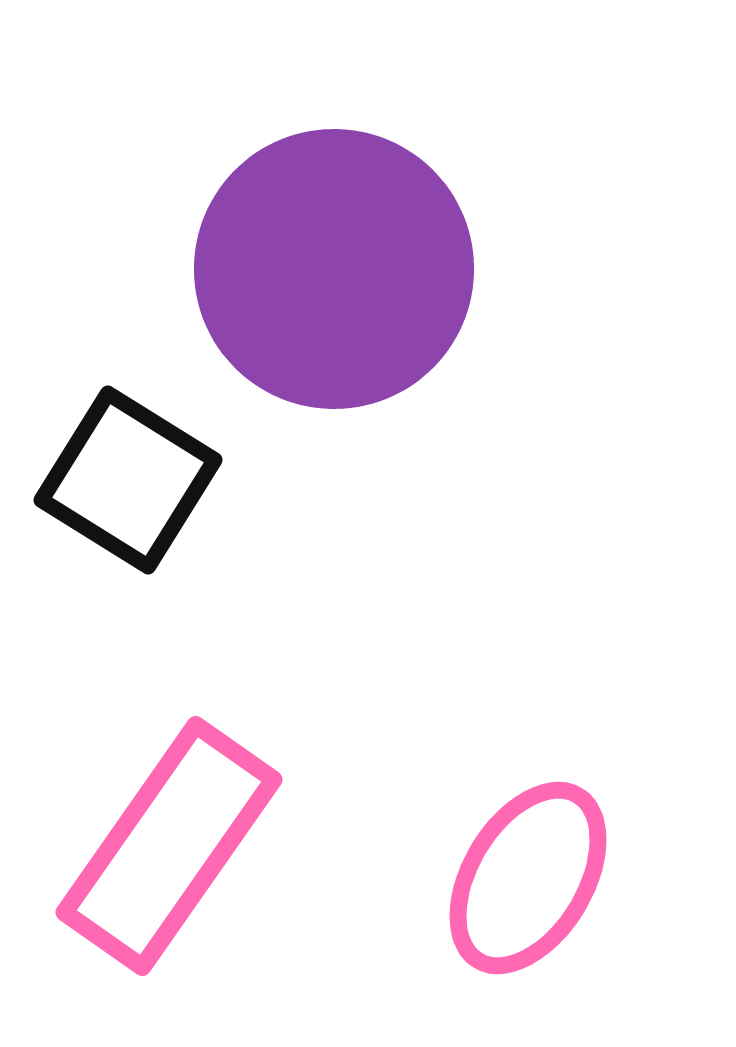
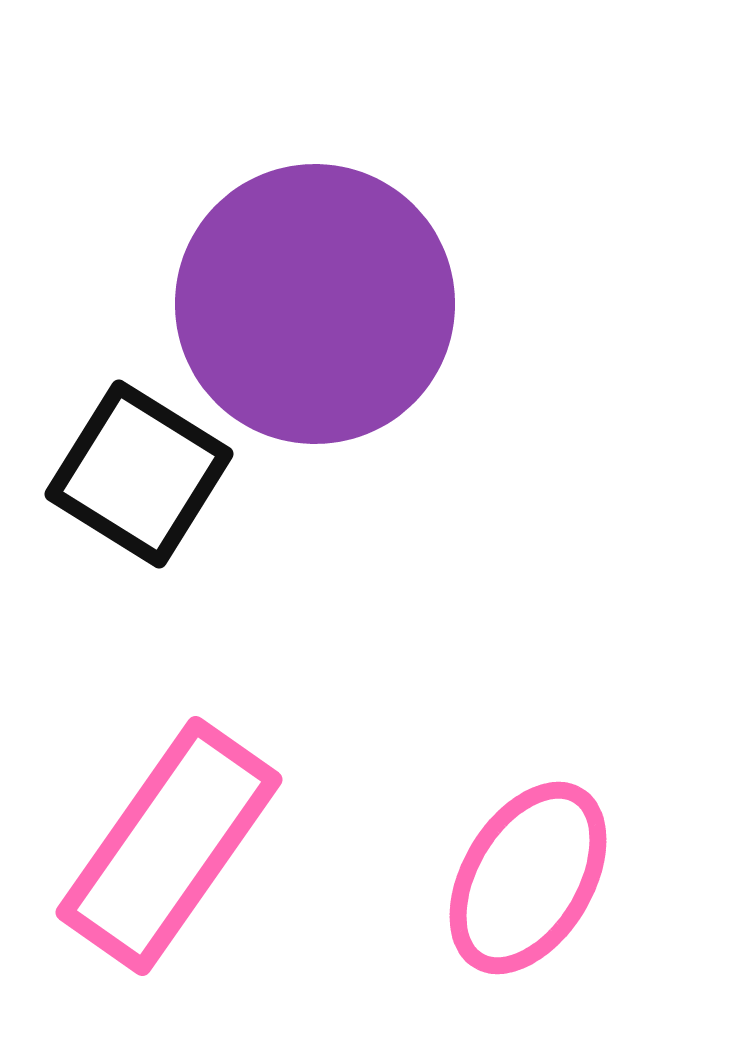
purple circle: moved 19 px left, 35 px down
black square: moved 11 px right, 6 px up
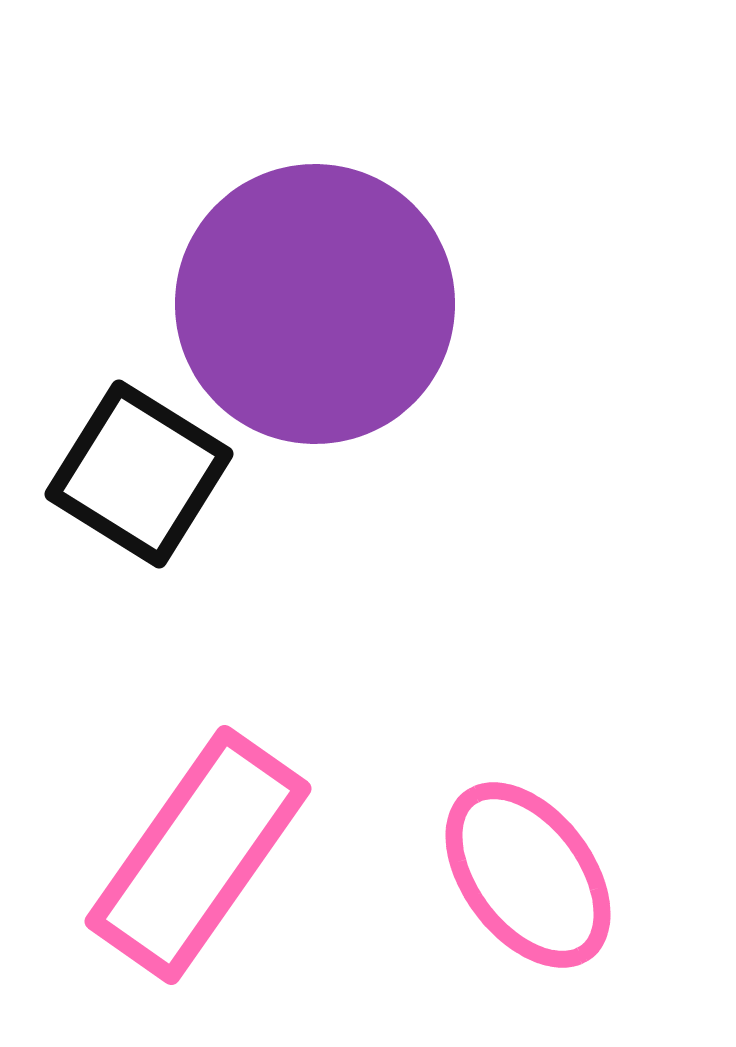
pink rectangle: moved 29 px right, 9 px down
pink ellipse: moved 3 px up; rotated 68 degrees counterclockwise
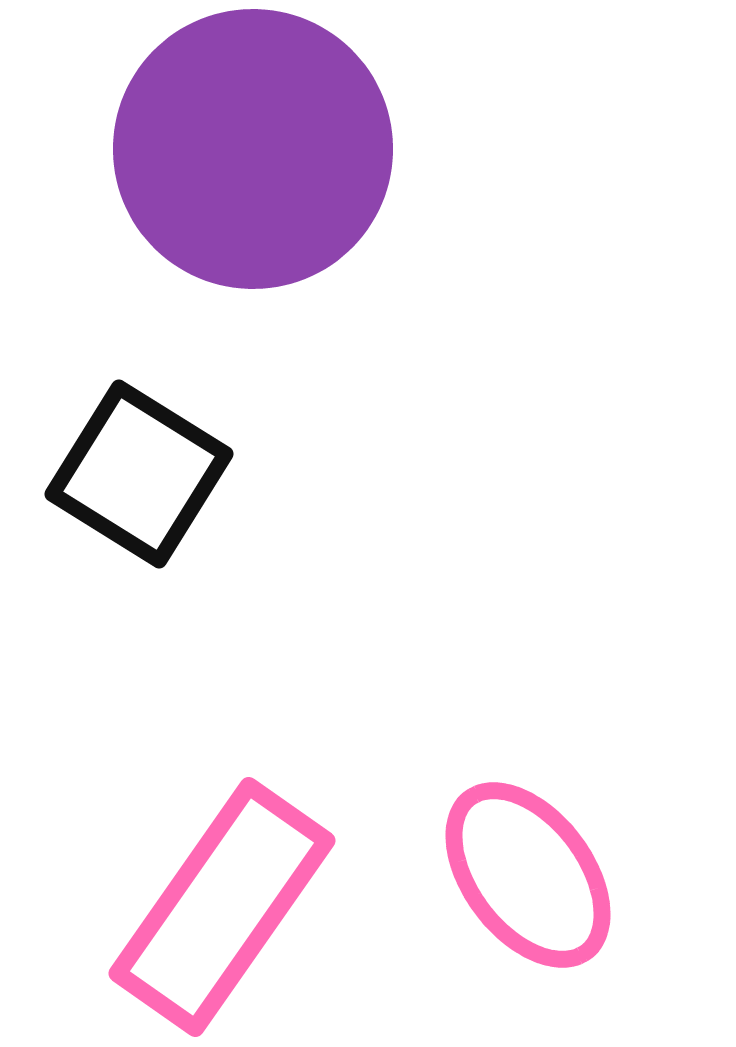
purple circle: moved 62 px left, 155 px up
pink rectangle: moved 24 px right, 52 px down
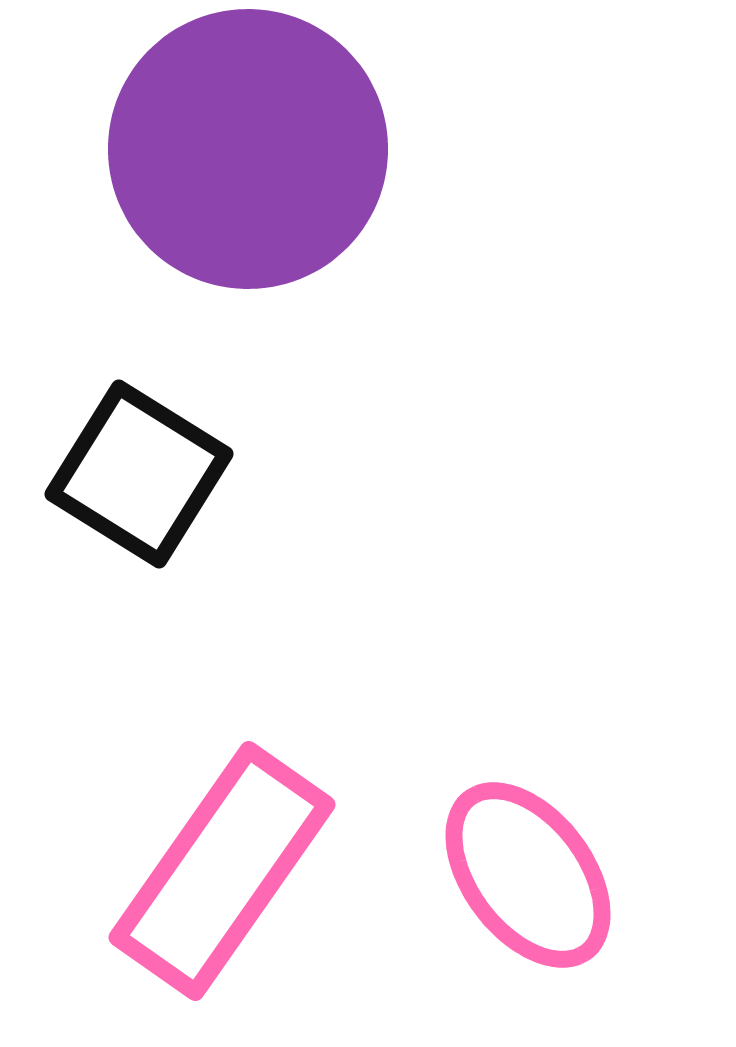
purple circle: moved 5 px left
pink rectangle: moved 36 px up
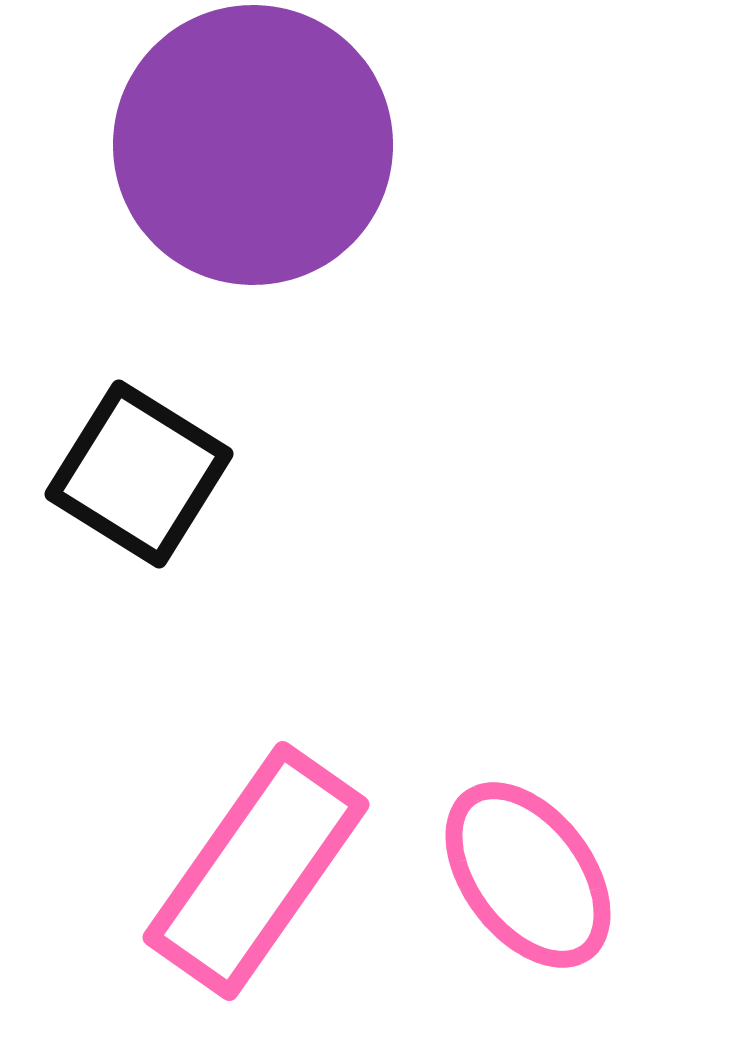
purple circle: moved 5 px right, 4 px up
pink rectangle: moved 34 px right
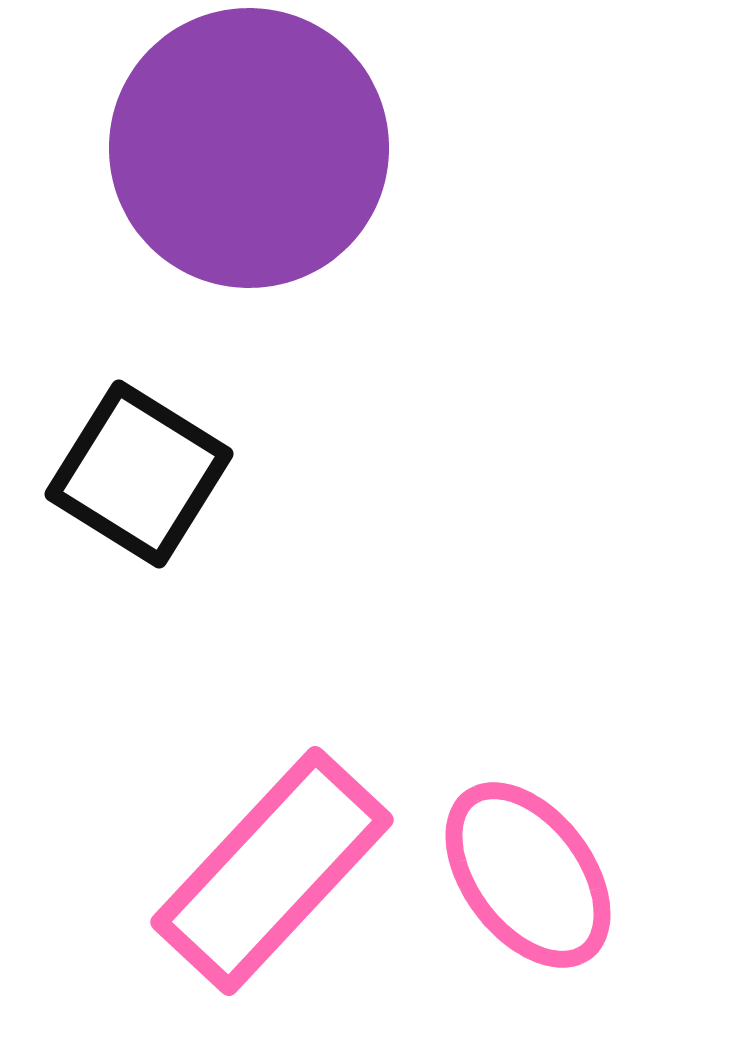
purple circle: moved 4 px left, 3 px down
pink rectangle: moved 16 px right; rotated 8 degrees clockwise
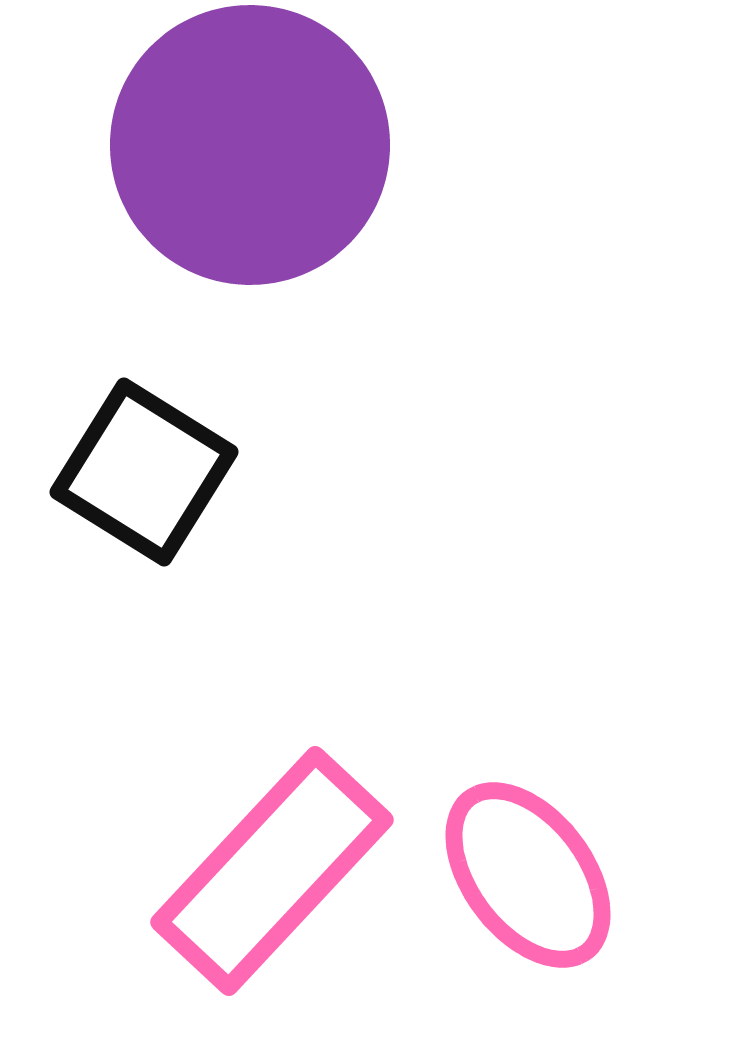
purple circle: moved 1 px right, 3 px up
black square: moved 5 px right, 2 px up
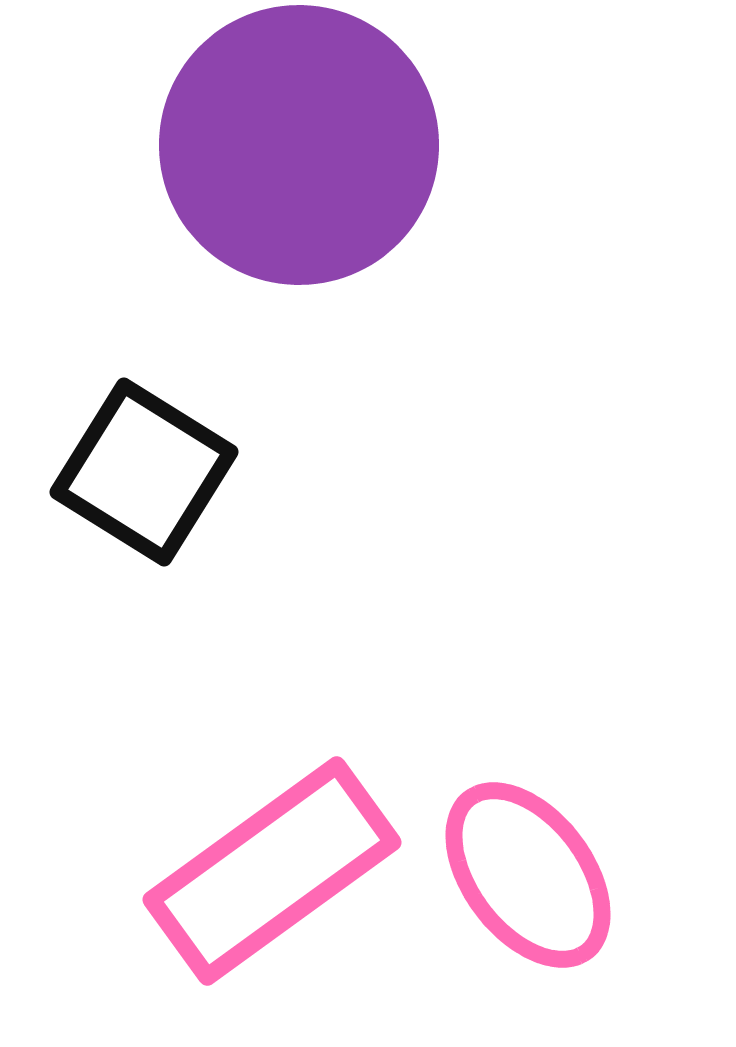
purple circle: moved 49 px right
pink rectangle: rotated 11 degrees clockwise
